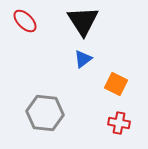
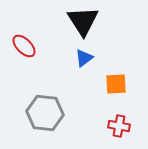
red ellipse: moved 1 px left, 25 px down
blue triangle: moved 1 px right, 1 px up
orange square: rotated 30 degrees counterclockwise
red cross: moved 3 px down
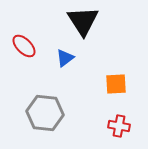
blue triangle: moved 19 px left
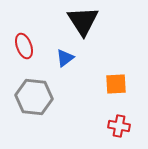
red ellipse: rotated 25 degrees clockwise
gray hexagon: moved 11 px left, 16 px up
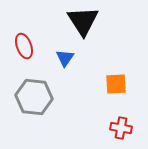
blue triangle: rotated 18 degrees counterclockwise
red cross: moved 2 px right, 2 px down
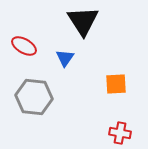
red ellipse: rotated 40 degrees counterclockwise
red cross: moved 1 px left, 5 px down
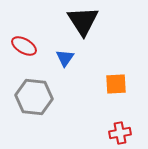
red cross: rotated 20 degrees counterclockwise
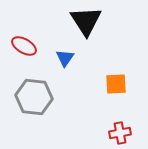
black triangle: moved 3 px right
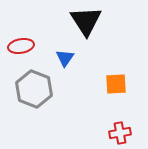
red ellipse: moved 3 px left; rotated 40 degrees counterclockwise
gray hexagon: moved 8 px up; rotated 15 degrees clockwise
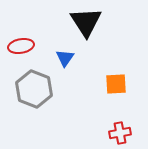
black triangle: moved 1 px down
